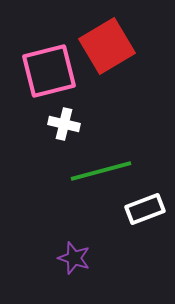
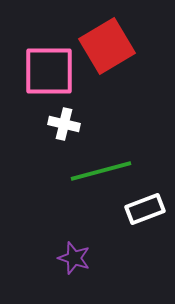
pink square: rotated 14 degrees clockwise
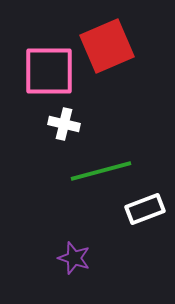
red square: rotated 8 degrees clockwise
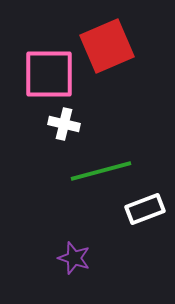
pink square: moved 3 px down
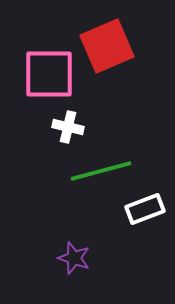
white cross: moved 4 px right, 3 px down
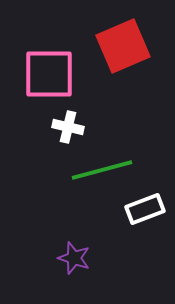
red square: moved 16 px right
green line: moved 1 px right, 1 px up
